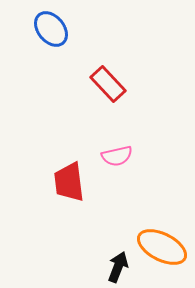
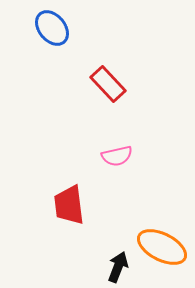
blue ellipse: moved 1 px right, 1 px up
red trapezoid: moved 23 px down
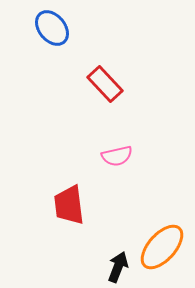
red rectangle: moved 3 px left
orange ellipse: rotated 75 degrees counterclockwise
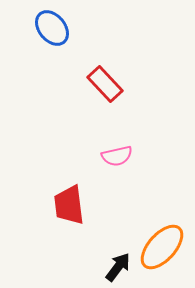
black arrow: rotated 16 degrees clockwise
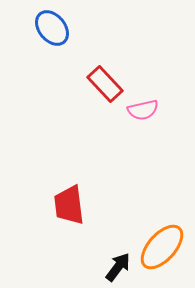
pink semicircle: moved 26 px right, 46 px up
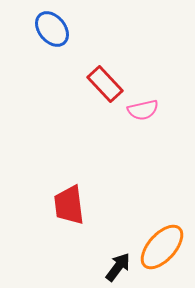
blue ellipse: moved 1 px down
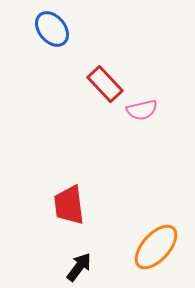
pink semicircle: moved 1 px left
orange ellipse: moved 6 px left
black arrow: moved 39 px left
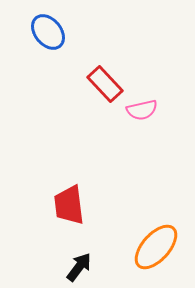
blue ellipse: moved 4 px left, 3 px down
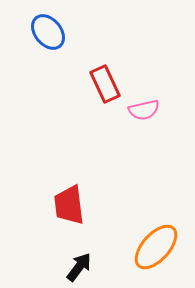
red rectangle: rotated 18 degrees clockwise
pink semicircle: moved 2 px right
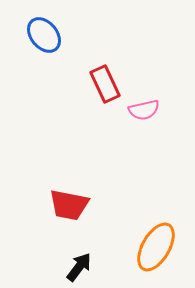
blue ellipse: moved 4 px left, 3 px down
red trapezoid: rotated 72 degrees counterclockwise
orange ellipse: rotated 12 degrees counterclockwise
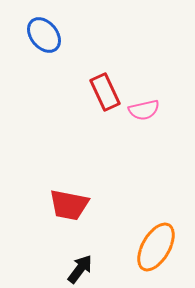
red rectangle: moved 8 px down
black arrow: moved 1 px right, 2 px down
